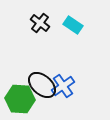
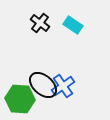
black ellipse: moved 1 px right
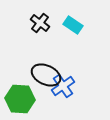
black ellipse: moved 3 px right, 10 px up; rotated 16 degrees counterclockwise
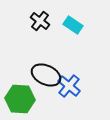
black cross: moved 2 px up
blue cross: moved 6 px right; rotated 15 degrees counterclockwise
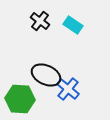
blue cross: moved 1 px left, 3 px down
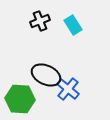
black cross: rotated 30 degrees clockwise
cyan rectangle: rotated 24 degrees clockwise
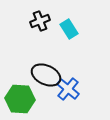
cyan rectangle: moved 4 px left, 4 px down
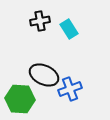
black cross: rotated 12 degrees clockwise
black ellipse: moved 2 px left
blue cross: moved 2 px right; rotated 30 degrees clockwise
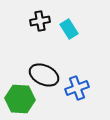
blue cross: moved 7 px right, 1 px up
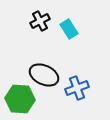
black cross: rotated 18 degrees counterclockwise
